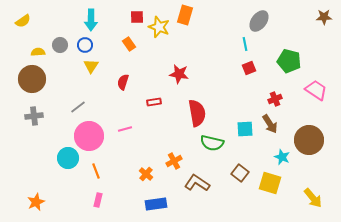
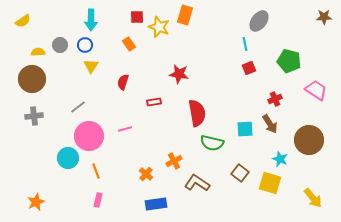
cyan star at (282, 157): moved 2 px left, 2 px down
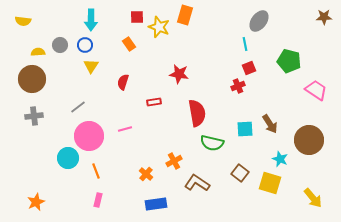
yellow semicircle at (23, 21): rotated 42 degrees clockwise
red cross at (275, 99): moved 37 px left, 13 px up
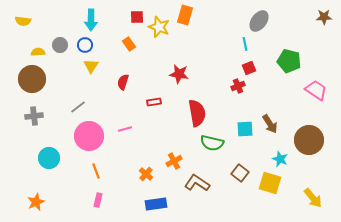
cyan circle at (68, 158): moved 19 px left
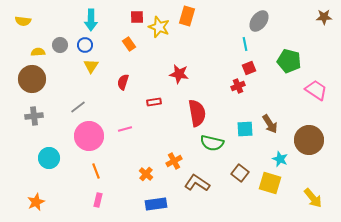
orange rectangle at (185, 15): moved 2 px right, 1 px down
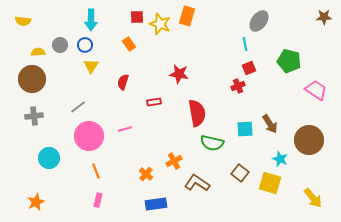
yellow star at (159, 27): moved 1 px right, 3 px up
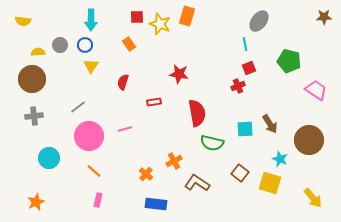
orange line at (96, 171): moved 2 px left; rotated 28 degrees counterclockwise
blue rectangle at (156, 204): rotated 15 degrees clockwise
